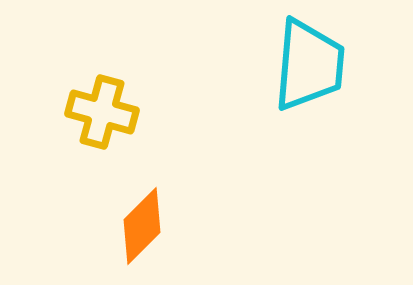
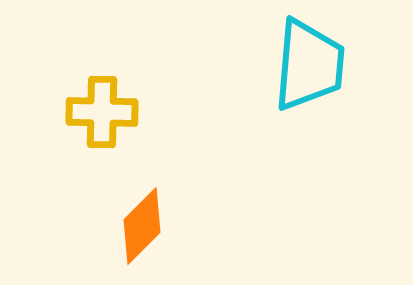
yellow cross: rotated 14 degrees counterclockwise
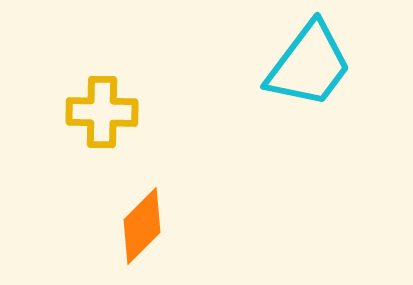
cyan trapezoid: rotated 32 degrees clockwise
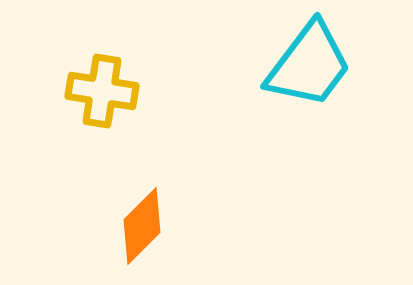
yellow cross: moved 21 px up; rotated 8 degrees clockwise
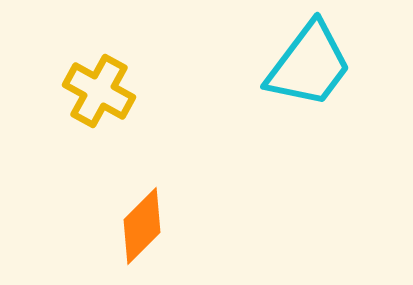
yellow cross: moved 3 px left; rotated 20 degrees clockwise
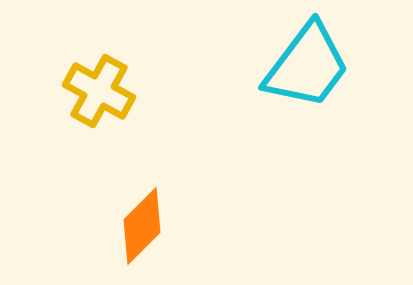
cyan trapezoid: moved 2 px left, 1 px down
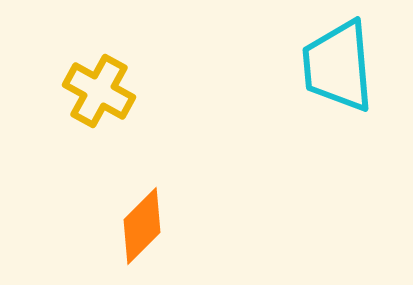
cyan trapezoid: moved 31 px right; rotated 138 degrees clockwise
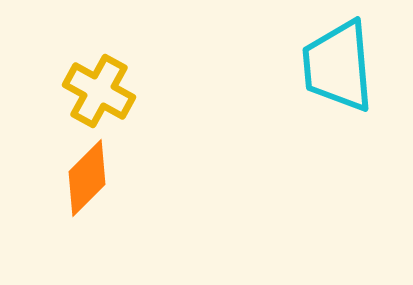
orange diamond: moved 55 px left, 48 px up
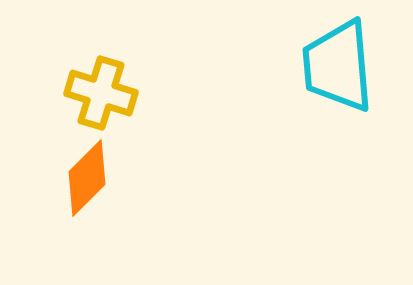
yellow cross: moved 2 px right, 2 px down; rotated 12 degrees counterclockwise
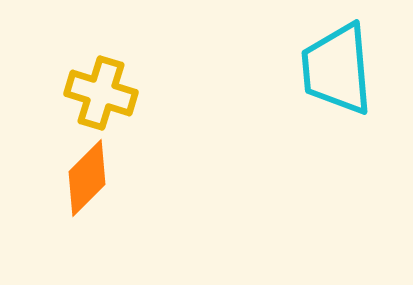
cyan trapezoid: moved 1 px left, 3 px down
